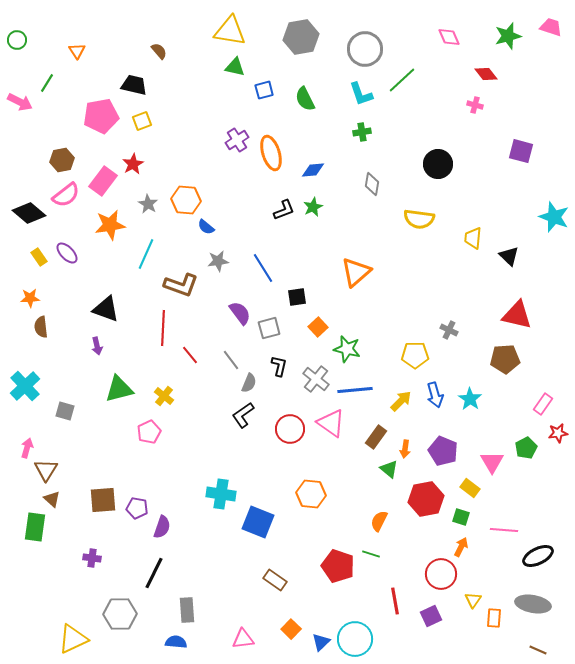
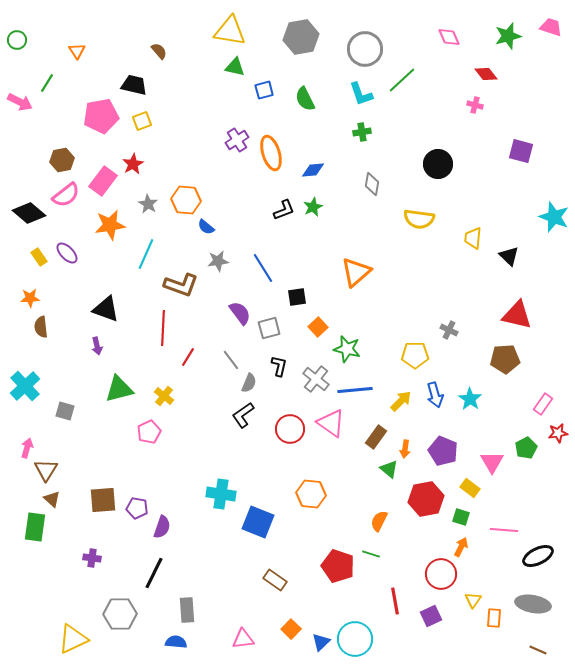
red line at (190, 355): moved 2 px left, 2 px down; rotated 72 degrees clockwise
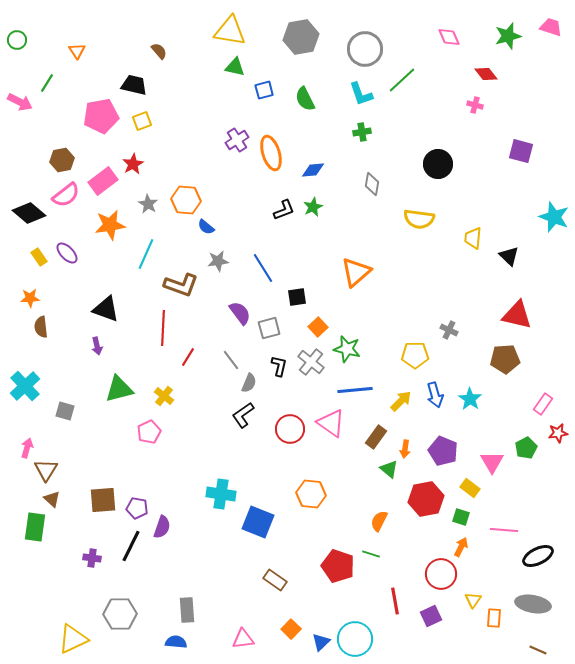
pink rectangle at (103, 181): rotated 16 degrees clockwise
gray cross at (316, 379): moved 5 px left, 17 px up
black line at (154, 573): moved 23 px left, 27 px up
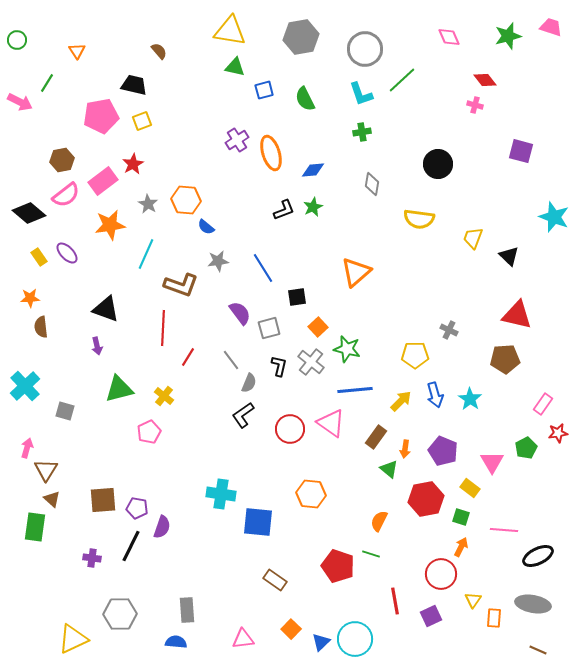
red diamond at (486, 74): moved 1 px left, 6 px down
yellow trapezoid at (473, 238): rotated 15 degrees clockwise
blue square at (258, 522): rotated 16 degrees counterclockwise
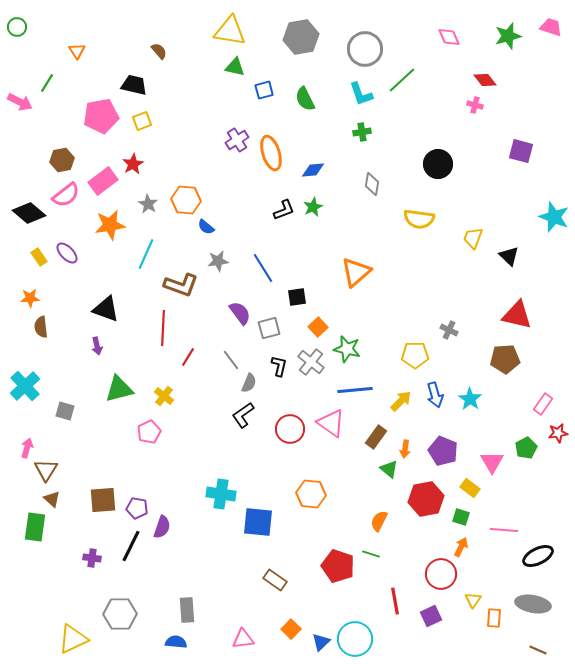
green circle at (17, 40): moved 13 px up
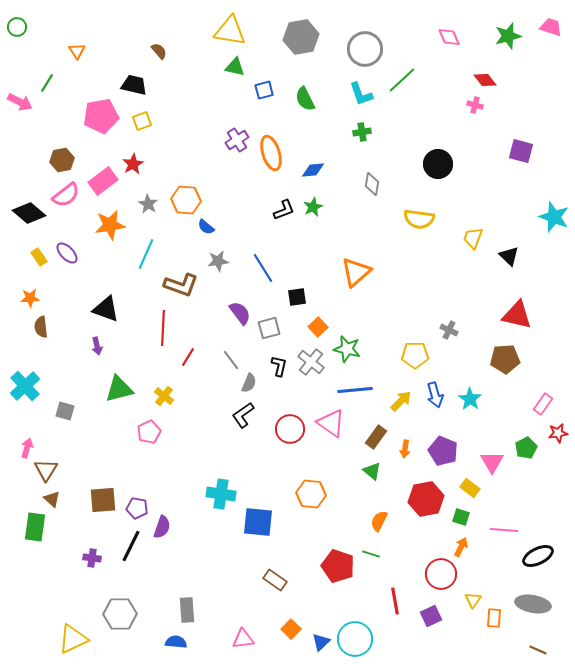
green triangle at (389, 469): moved 17 px left, 2 px down
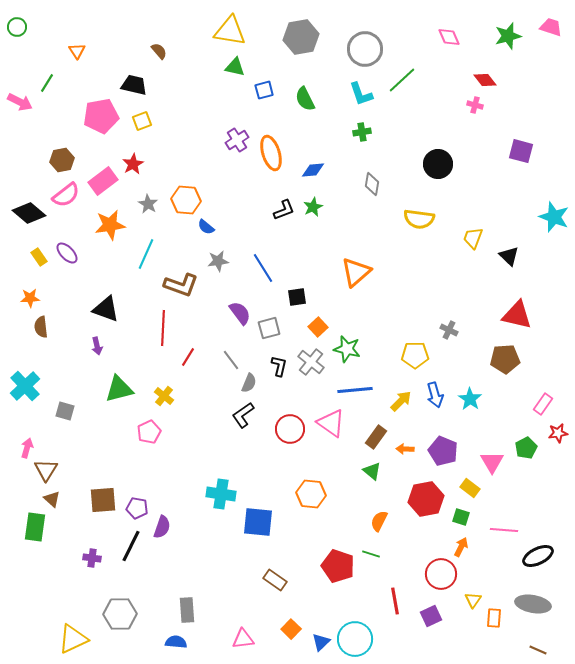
orange arrow at (405, 449): rotated 84 degrees clockwise
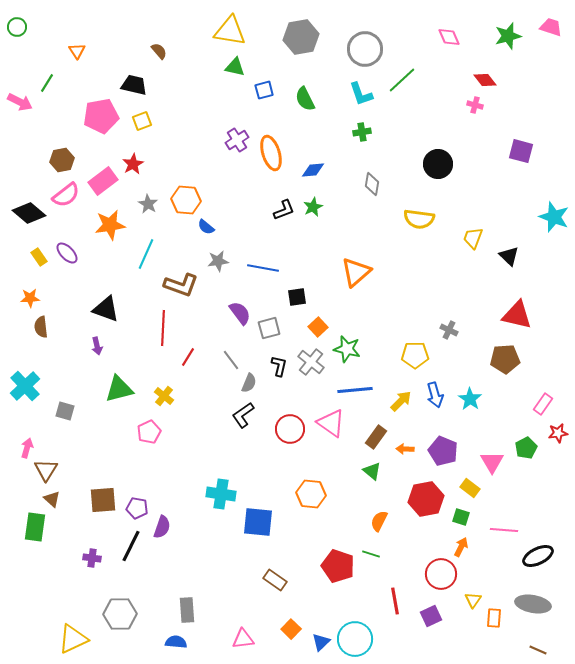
blue line at (263, 268): rotated 48 degrees counterclockwise
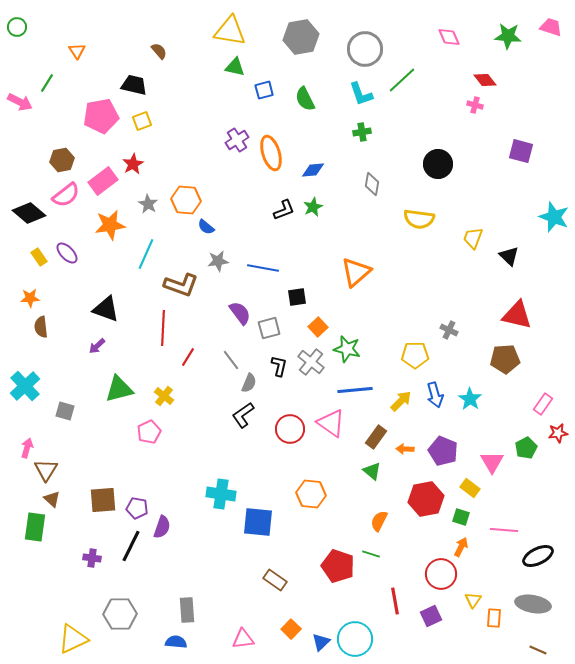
green star at (508, 36): rotated 20 degrees clockwise
purple arrow at (97, 346): rotated 60 degrees clockwise
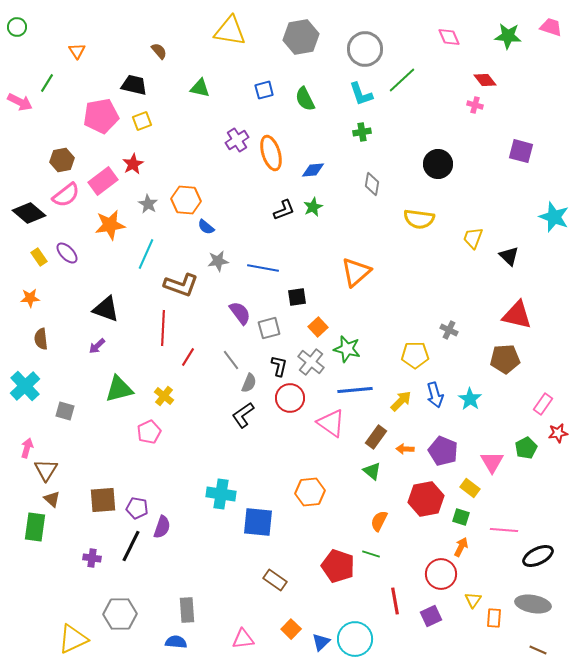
green triangle at (235, 67): moved 35 px left, 21 px down
brown semicircle at (41, 327): moved 12 px down
red circle at (290, 429): moved 31 px up
orange hexagon at (311, 494): moved 1 px left, 2 px up; rotated 12 degrees counterclockwise
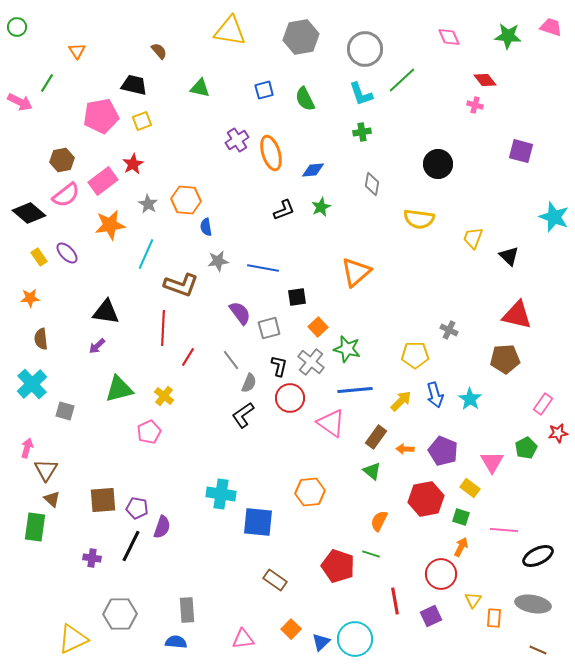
green star at (313, 207): moved 8 px right
blue semicircle at (206, 227): rotated 42 degrees clockwise
black triangle at (106, 309): moved 3 px down; rotated 12 degrees counterclockwise
cyan cross at (25, 386): moved 7 px right, 2 px up
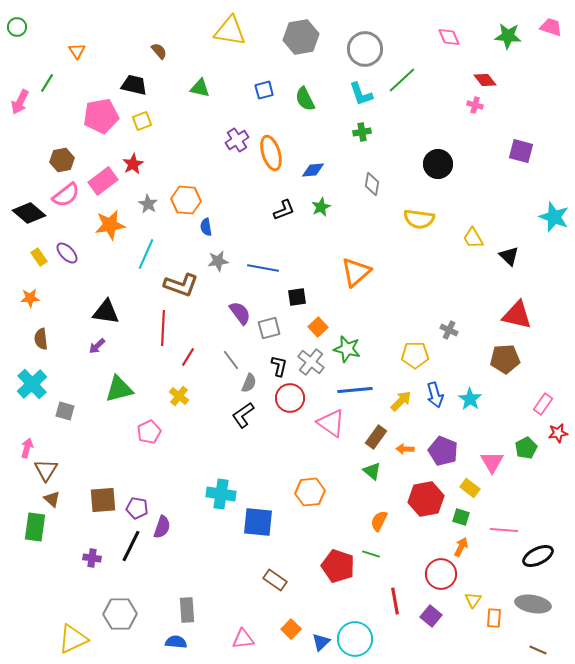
pink arrow at (20, 102): rotated 90 degrees clockwise
yellow trapezoid at (473, 238): rotated 50 degrees counterclockwise
yellow cross at (164, 396): moved 15 px right
purple square at (431, 616): rotated 25 degrees counterclockwise
